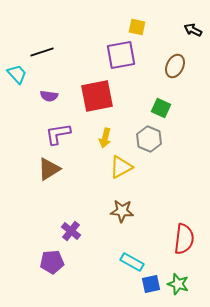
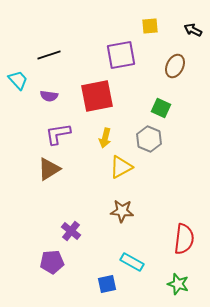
yellow square: moved 13 px right, 1 px up; rotated 18 degrees counterclockwise
black line: moved 7 px right, 3 px down
cyan trapezoid: moved 1 px right, 6 px down
blue square: moved 44 px left
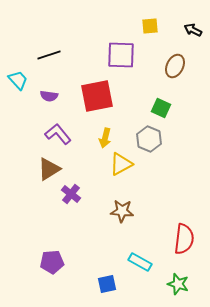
purple square: rotated 12 degrees clockwise
purple L-shape: rotated 60 degrees clockwise
yellow triangle: moved 3 px up
purple cross: moved 37 px up
cyan rectangle: moved 8 px right
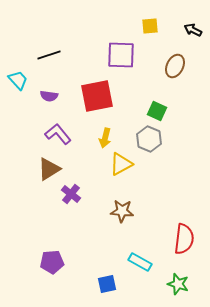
green square: moved 4 px left, 3 px down
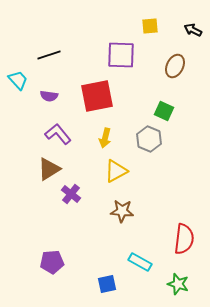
green square: moved 7 px right
yellow triangle: moved 5 px left, 7 px down
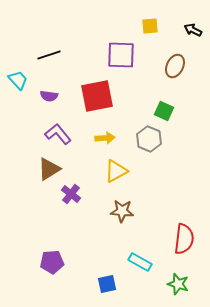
yellow arrow: rotated 108 degrees counterclockwise
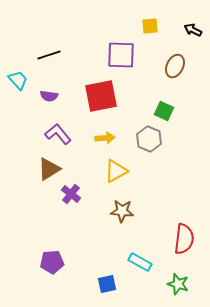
red square: moved 4 px right
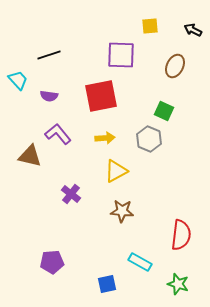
brown triangle: moved 19 px left, 13 px up; rotated 45 degrees clockwise
red semicircle: moved 3 px left, 4 px up
